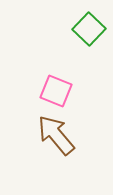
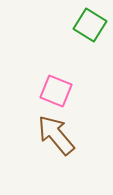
green square: moved 1 px right, 4 px up; rotated 12 degrees counterclockwise
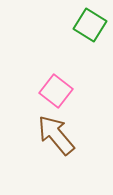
pink square: rotated 16 degrees clockwise
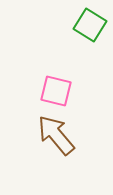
pink square: rotated 24 degrees counterclockwise
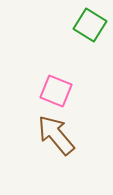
pink square: rotated 8 degrees clockwise
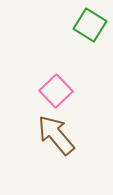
pink square: rotated 24 degrees clockwise
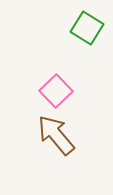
green square: moved 3 px left, 3 px down
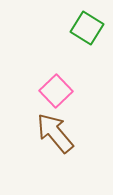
brown arrow: moved 1 px left, 2 px up
